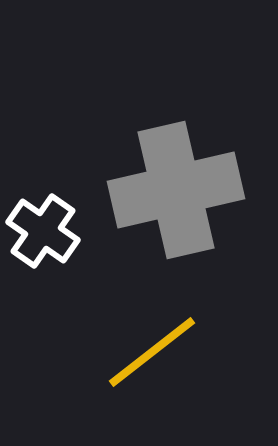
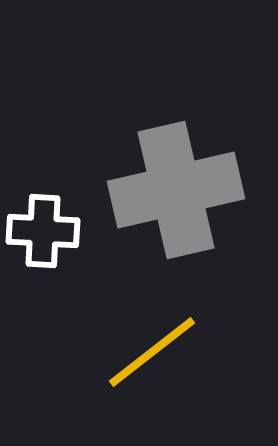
white cross: rotated 32 degrees counterclockwise
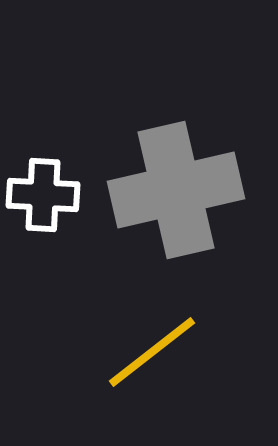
white cross: moved 36 px up
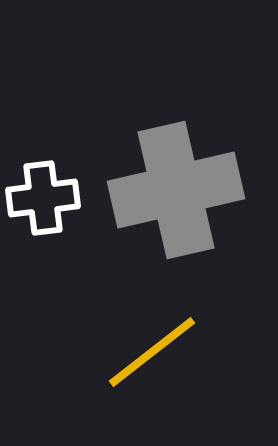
white cross: moved 3 px down; rotated 10 degrees counterclockwise
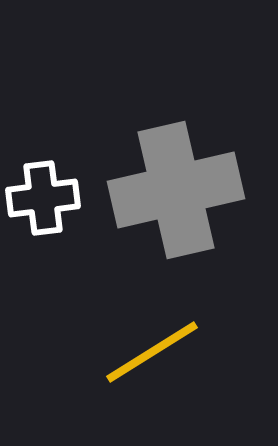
yellow line: rotated 6 degrees clockwise
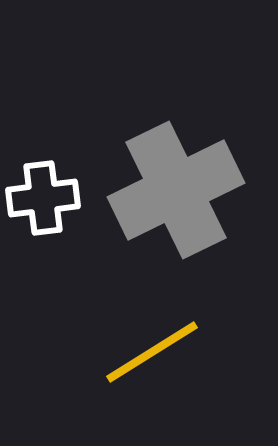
gray cross: rotated 13 degrees counterclockwise
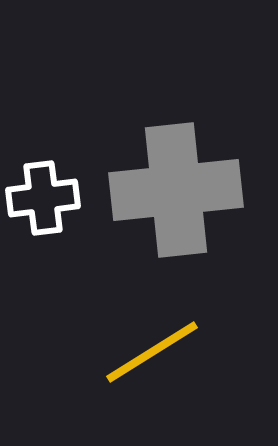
gray cross: rotated 20 degrees clockwise
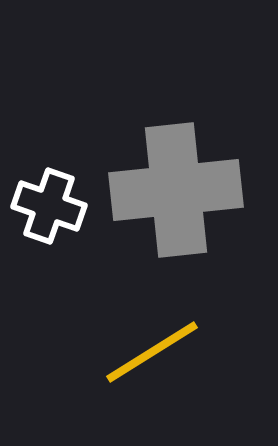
white cross: moved 6 px right, 8 px down; rotated 26 degrees clockwise
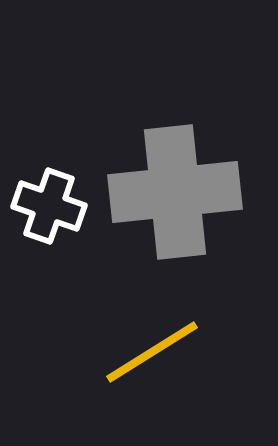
gray cross: moved 1 px left, 2 px down
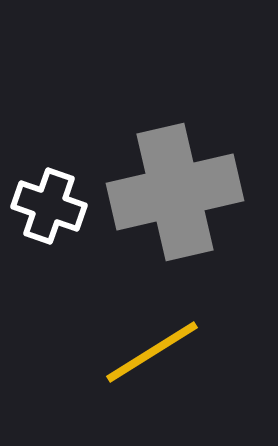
gray cross: rotated 7 degrees counterclockwise
